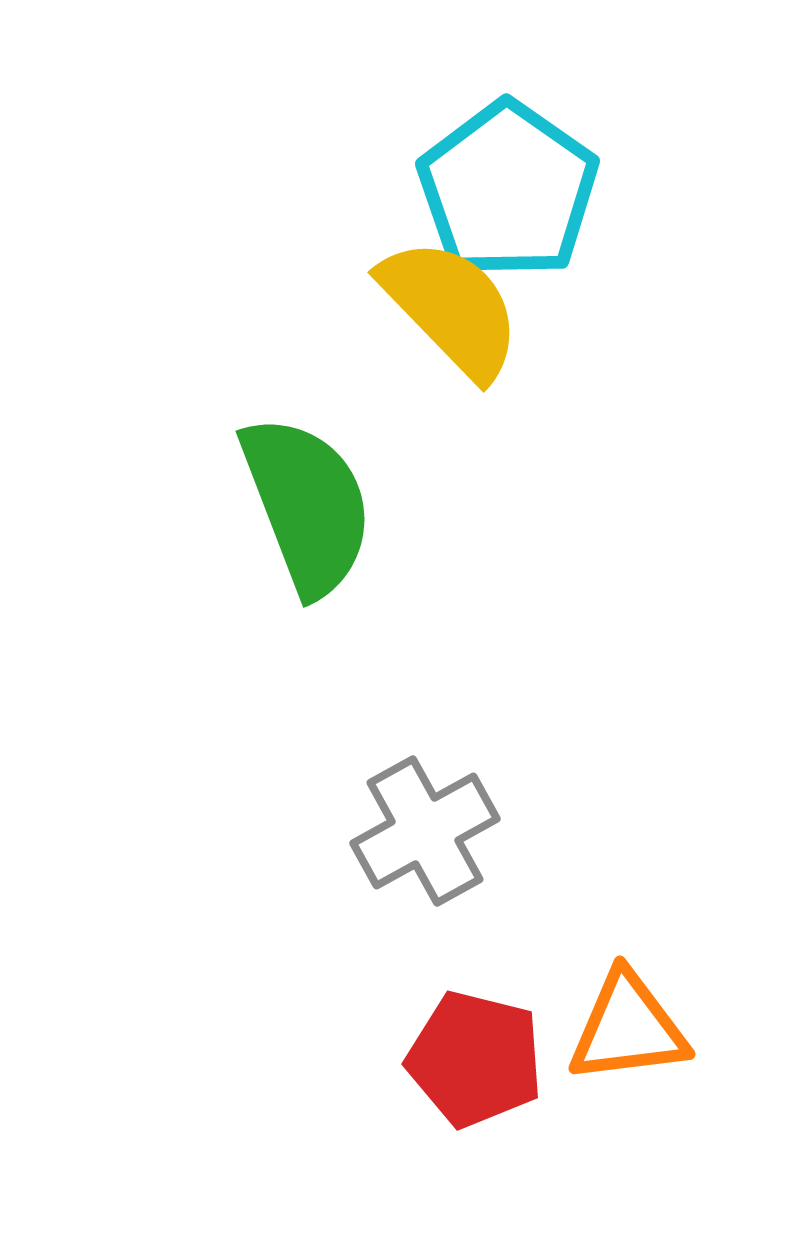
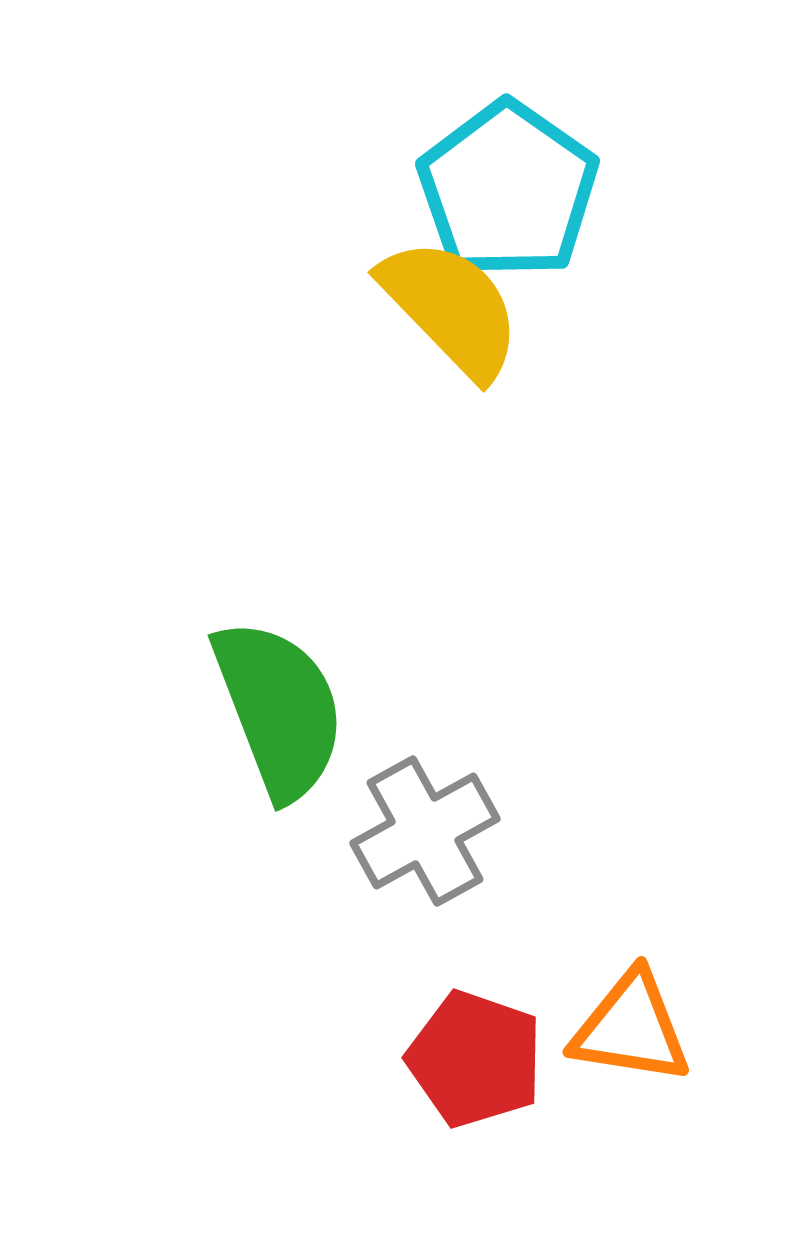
green semicircle: moved 28 px left, 204 px down
orange triangle: moved 3 px right; rotated 16 degrees clockwise
red pentagon: rotated 5 degrees clockwise
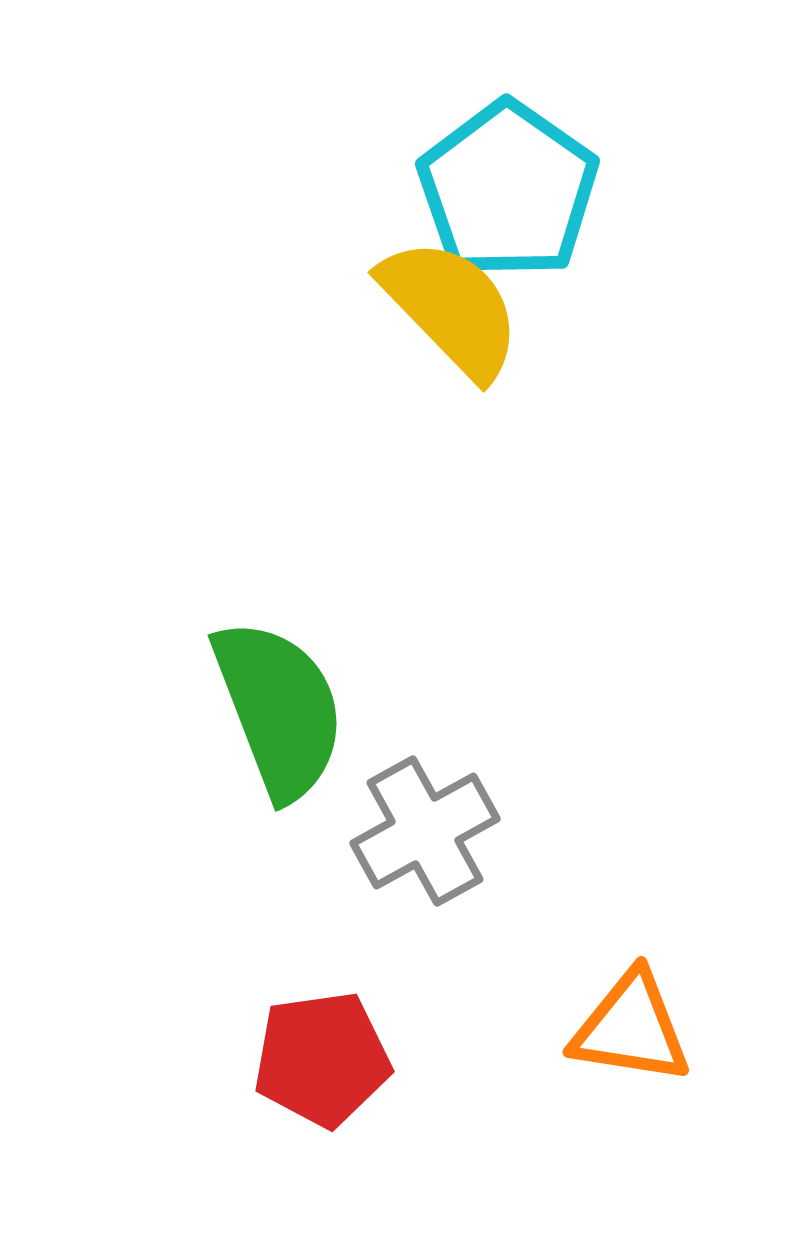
red pentagon: moved 153 px left; rotated 27 degrees counterclockwise
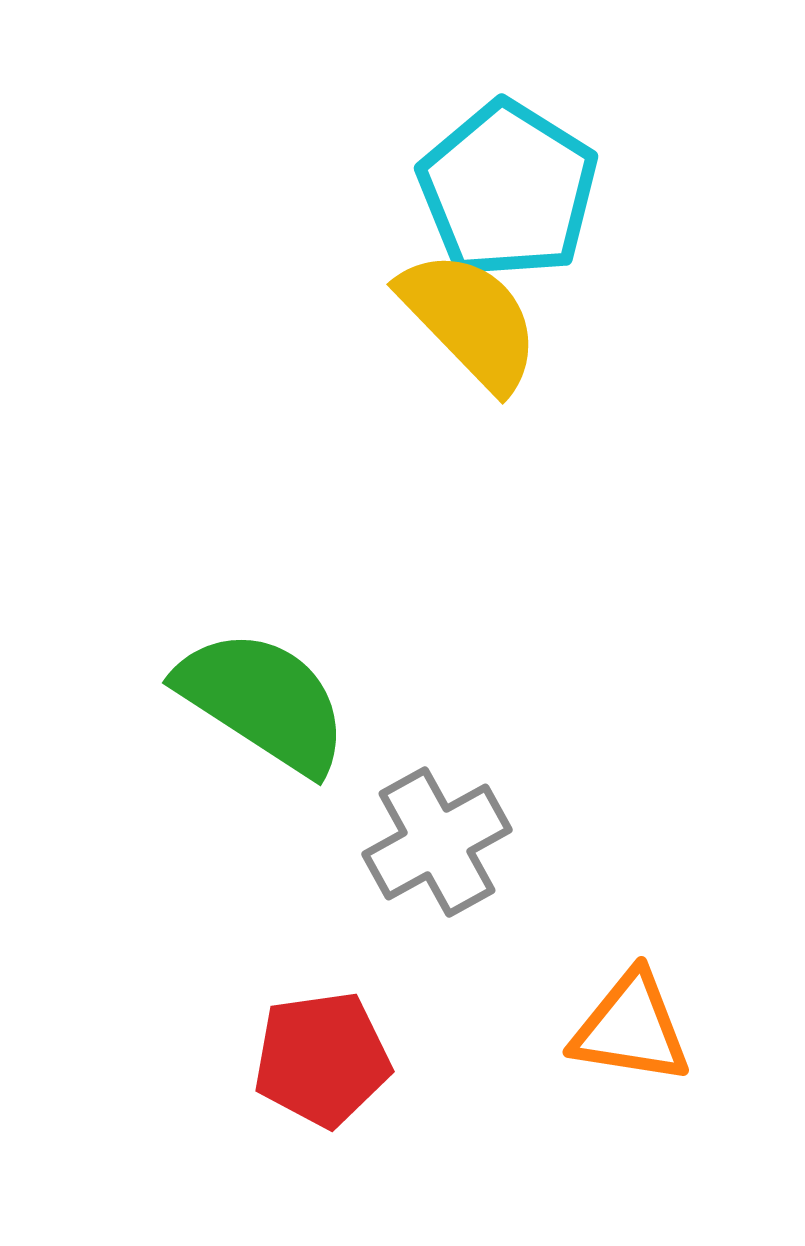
cyan pentagon: rotated 3 degrees counterclockwise
yellow semicircle: moved 19 px right, 12 px down
green semicircle: moved 16 px left, 8 px up; rotated 36 degrees counterclockwise
gray cross: moved 12 px right, 11 px down
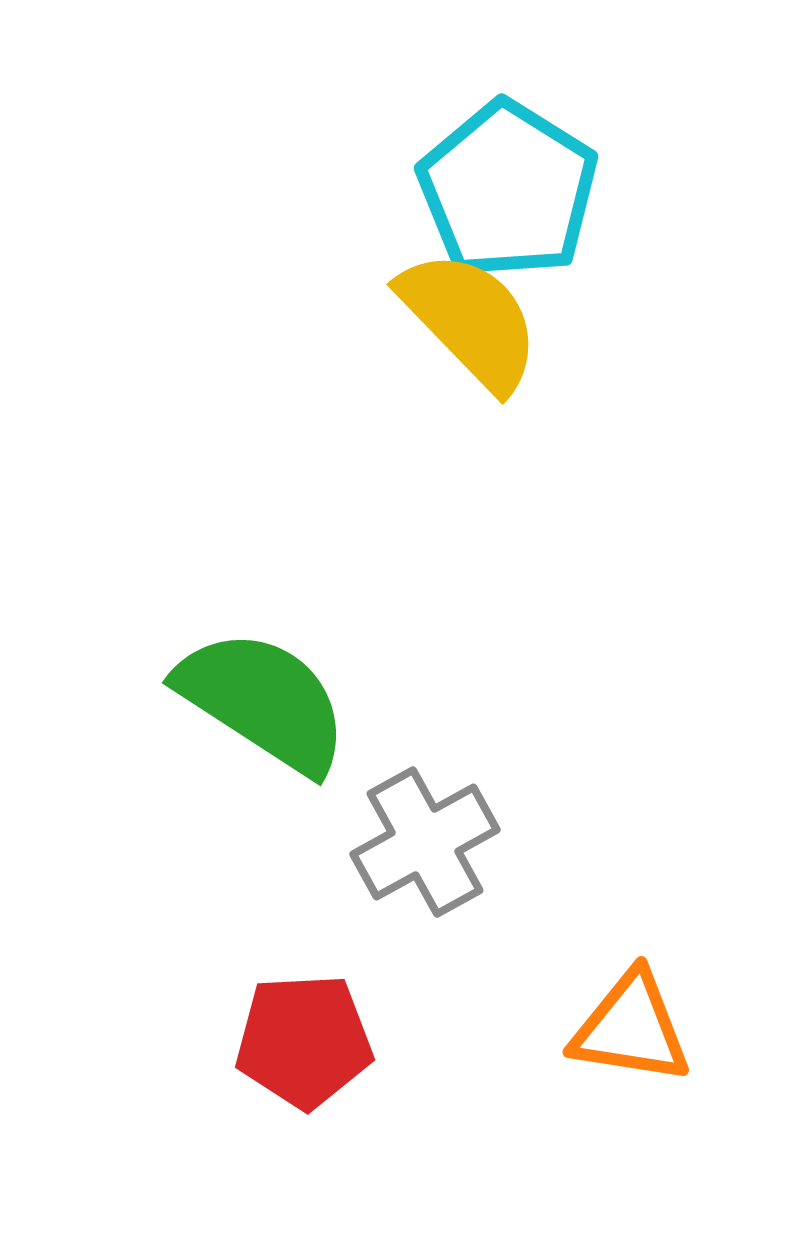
gray cross: moved 12 px left
red pentagon: moved 18 px left, 18 px up; rotated 5 degrees clockwise
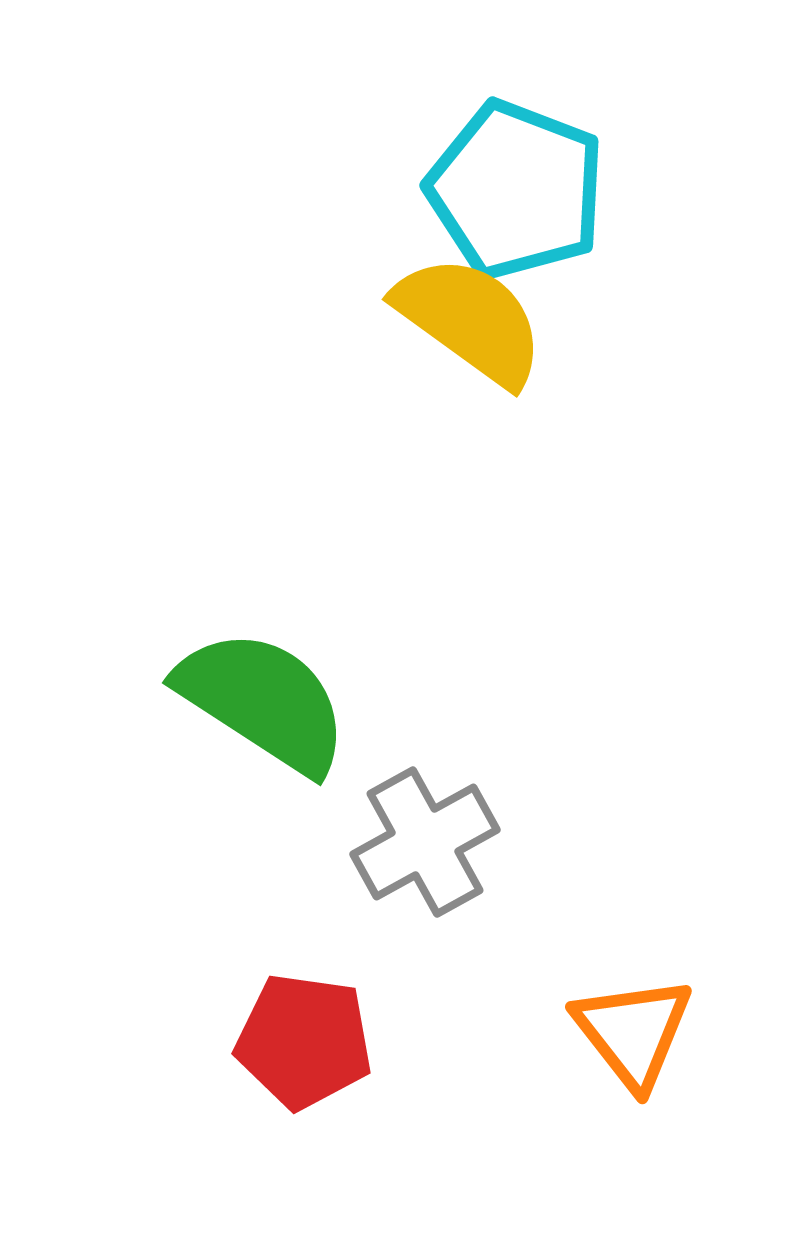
cyan pentagon: moved 8 px right; rotated 11 degrees counterclockwise
yellow semicircle: rotated 10 degrees counterclockwise
orange triangle: moved 2 px right, 4 px down; rotated 43 degrees clockwise
red pentagon: rotated 11 degrees clockwise
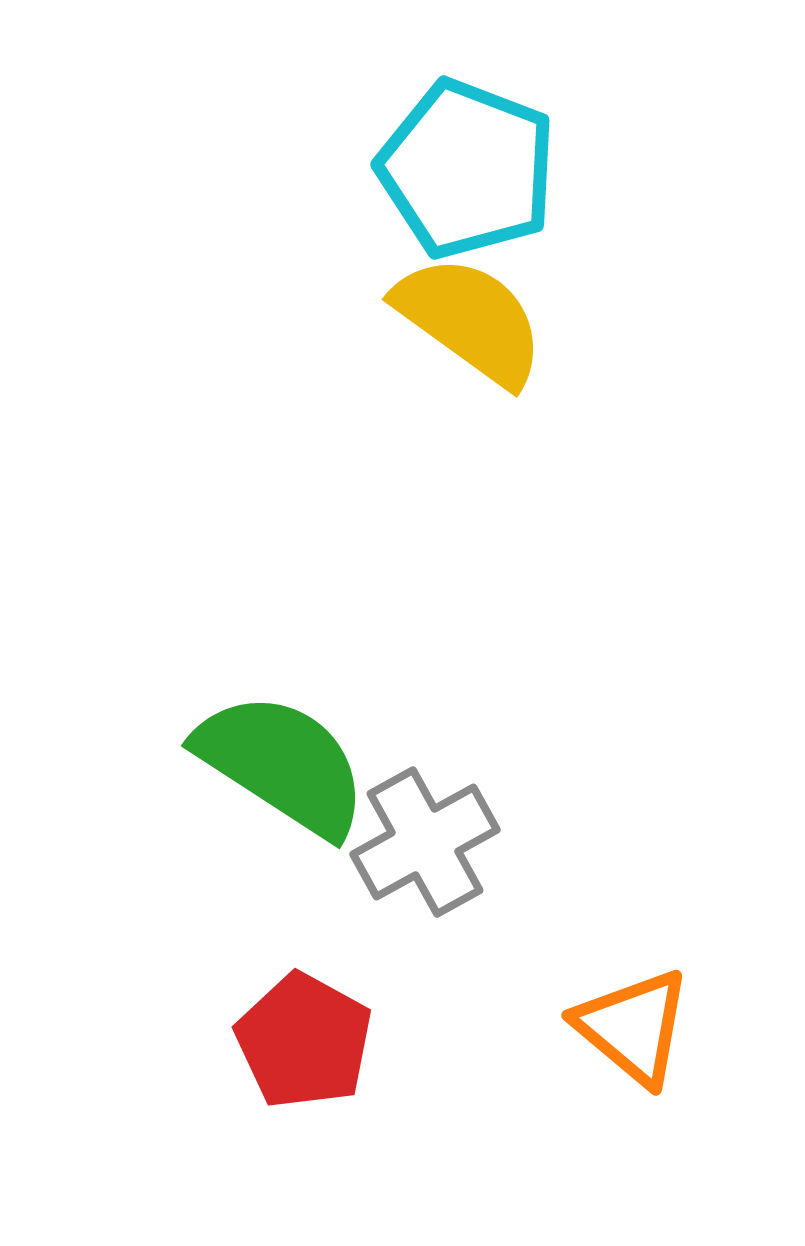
cyan pentagon: moved 49 px left, 21 px up
green semicircle: moved 19 px right, 63 px down
orange triangle: moved 5 px up; rotated 12 degrees counterclockwise
red pentagon: rotated 21 degrees clockwise
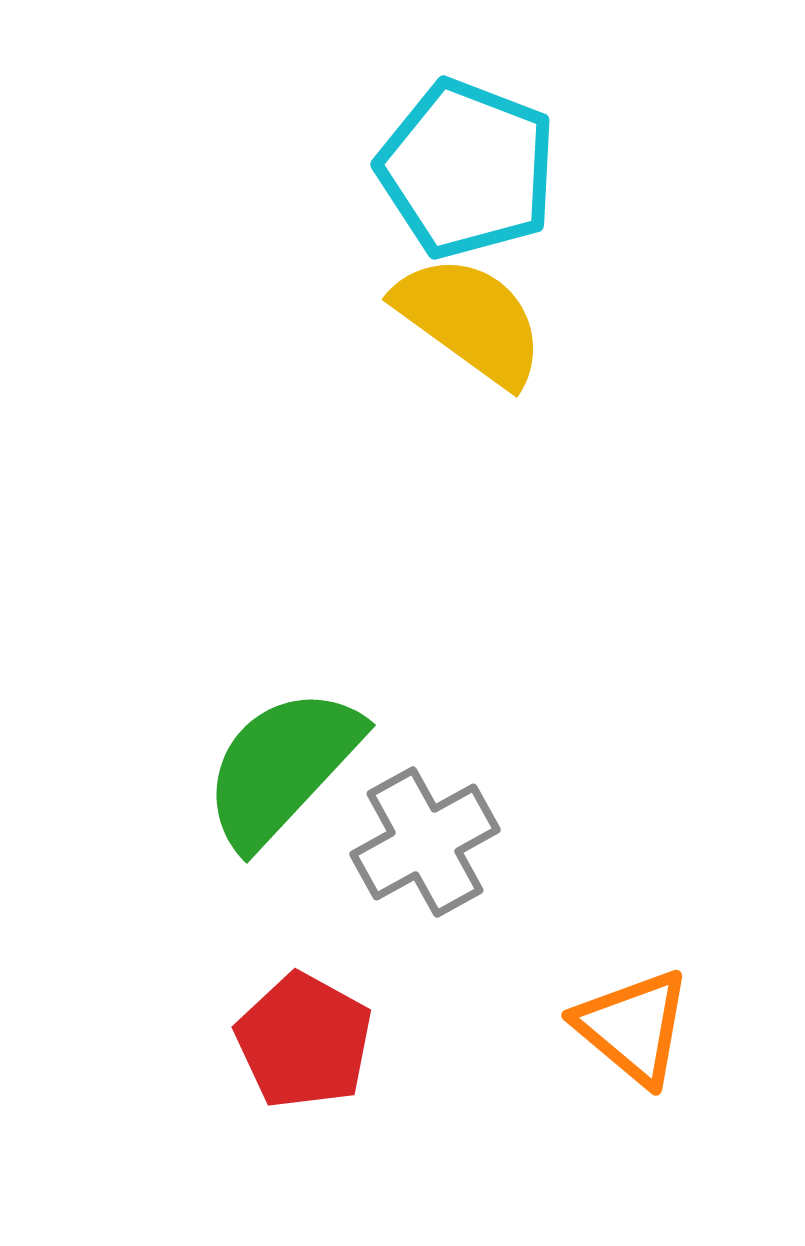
green semicircle: moved 3 px down; rotated 80 degrees counterclockwise
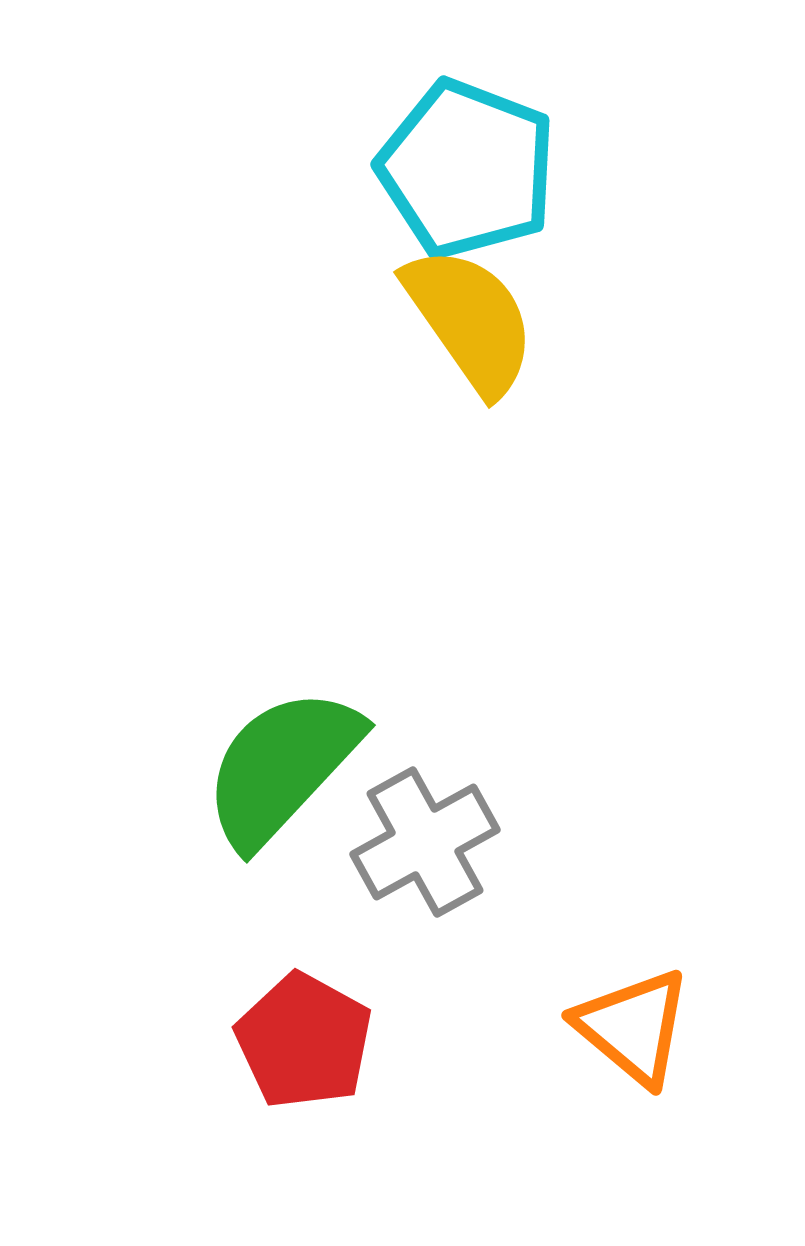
yellow semicircle: rotated 19 degrees clockwise
